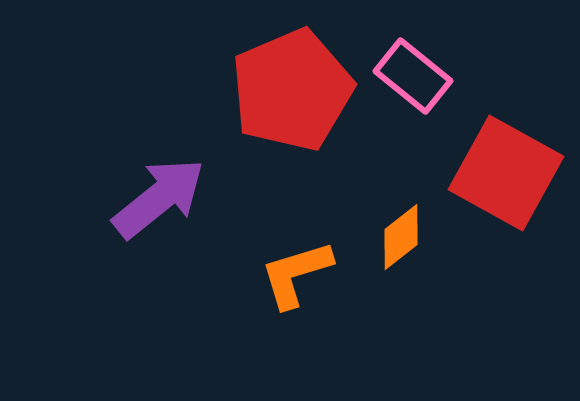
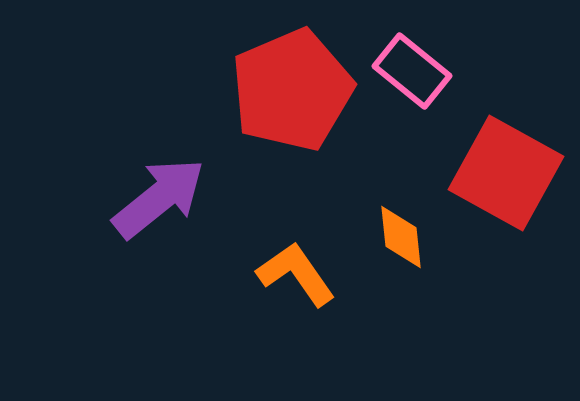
pink rectangle: moved 1 px left, 5 px up
orange diamond: rotated 58 degrees counterclockwise
orange L-shape: rotated 72 degrees clockwise
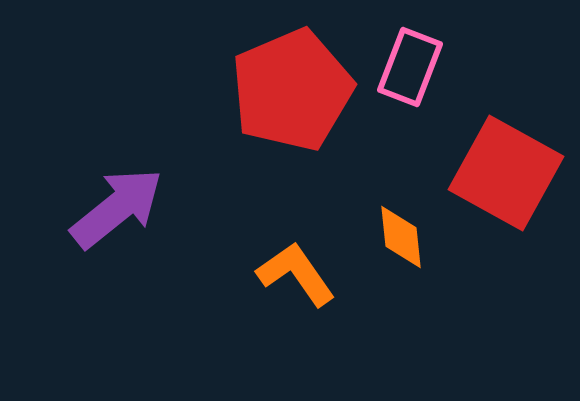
pink rectangle: moved 2 px left, 4 px up; rotated 72 degrees clockwise
purple arrow: moved 42 px left, 10 px down
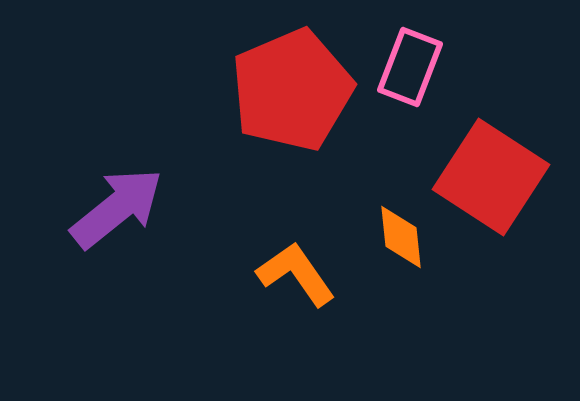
red square: moved 15 px left, 4 px down; rotated 4 degrees clockwise
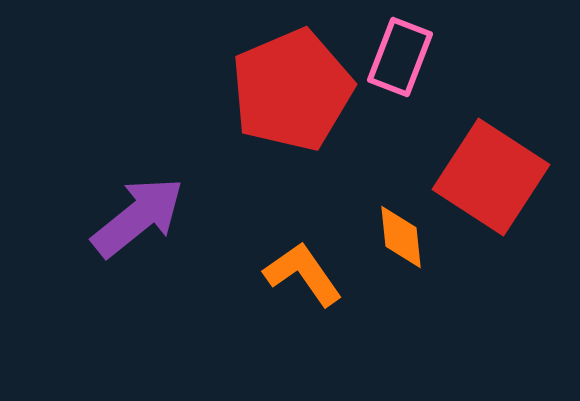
pink rectangle: moved 10 px left, 10 px up
purple arrow: moved 21 px right, 9 px down
orange L-shape: moved 7 px right
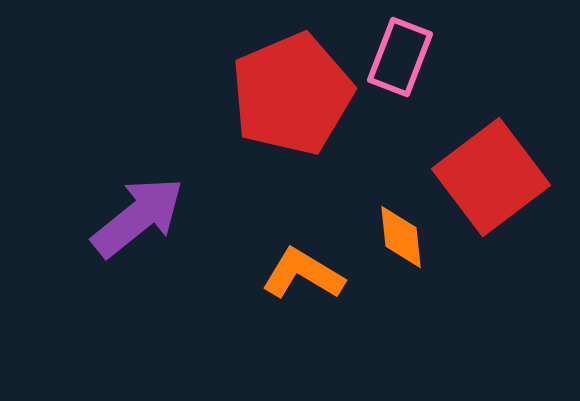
red pentagon: moved 4 px down
red square: rotated 20 degrees clockwise
orange L-shape: rotated 24 degrees counterclockwise
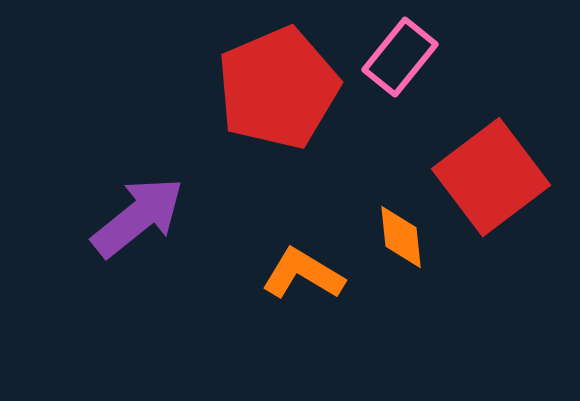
pink rectangle: rotated 18 degrees clockwise
red pentagon: moved 14 px left, 6 px up
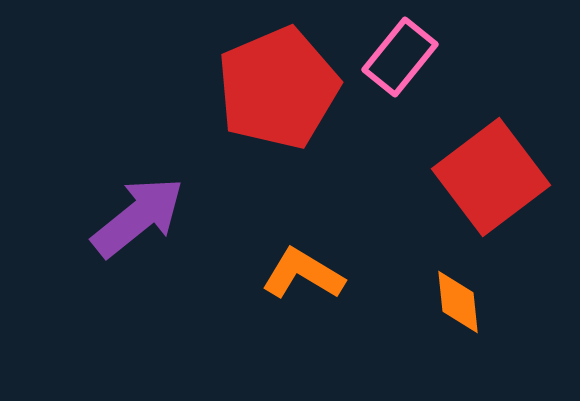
orange diamond: moved 57 px right, 65 px down
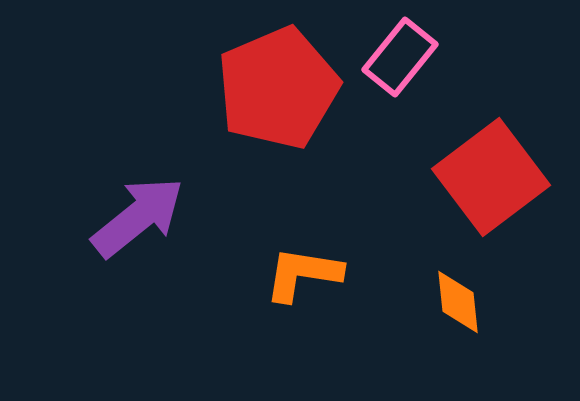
orange L-shape: rotated 22 degrees counterclockwise
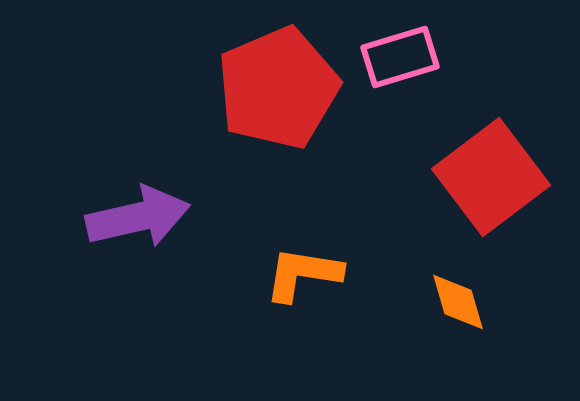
pink rectangle: rotated 34 degrees clockwise
purple arrow: rotated 26 degrees clockwise
orange diamond: rotated 10 degrees counterclockwise
